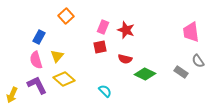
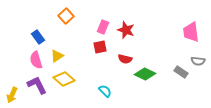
blue rectangle: moved 1 px left; rotated 64 degrees counterclockwise
yellow triangle: rotated 16 degrees clockwise
gray semicircle: rotated 48 degrees counterclockwise
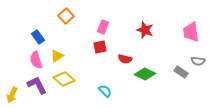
red star: moved 19 px right
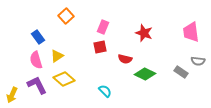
red star: moved 1 px left, 3 px down
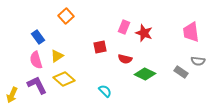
pink rectangle: moved 21 px right
